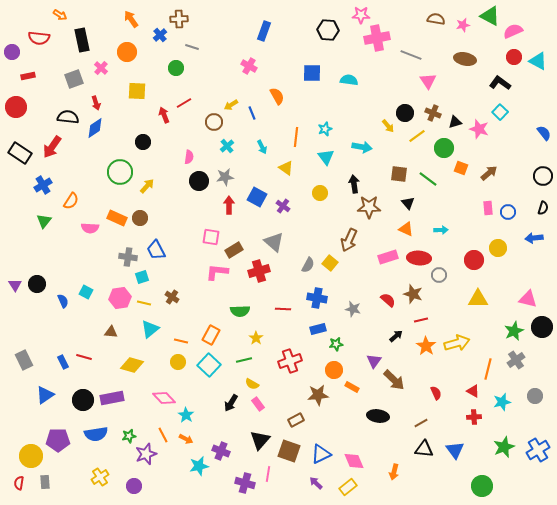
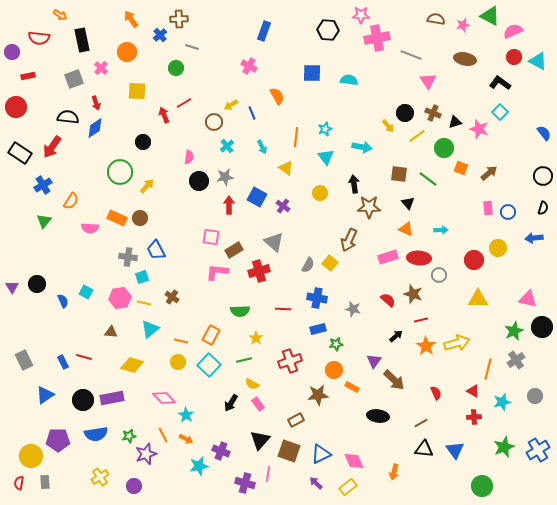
purple triangle at (15, 285): moved 3 px left, 2 px down
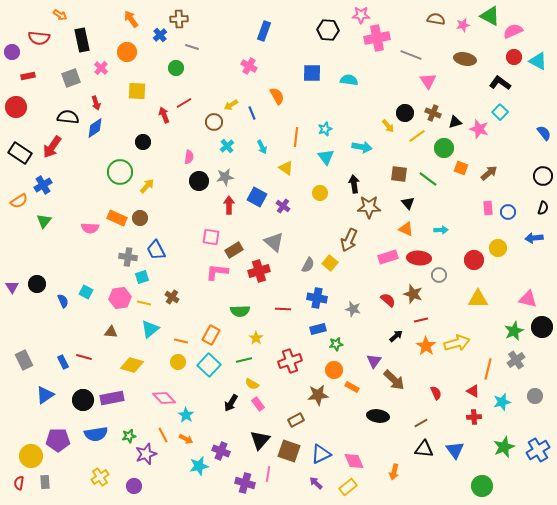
gray square at (74, 79): moved 3 px left, 1 px up
orange semicircle at (71, 201): moved 52 px left; rotated 24 degrees clockwise
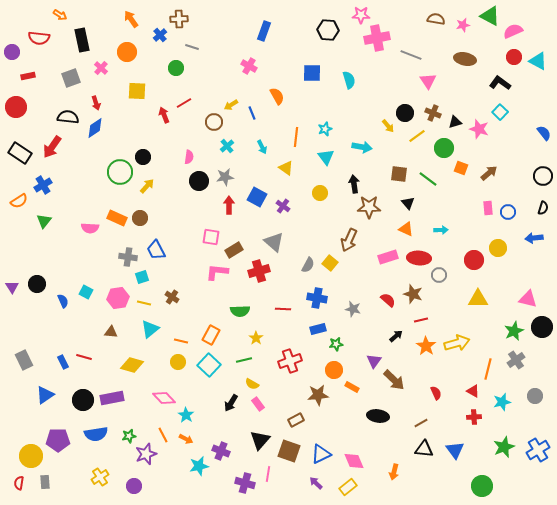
cyan semicircle at (349, 80): rotated 66 degrees clockwise
black circle at (143, 142): moved 15 px down
pink hexagon at (120, 298): moved 2 px left
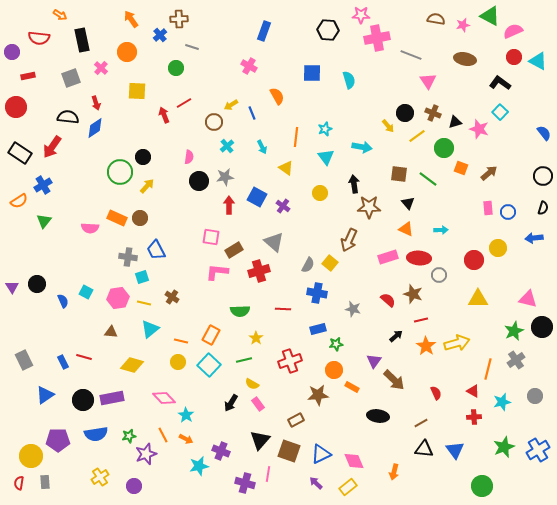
blue cross at (317, 298): moved 5 px up
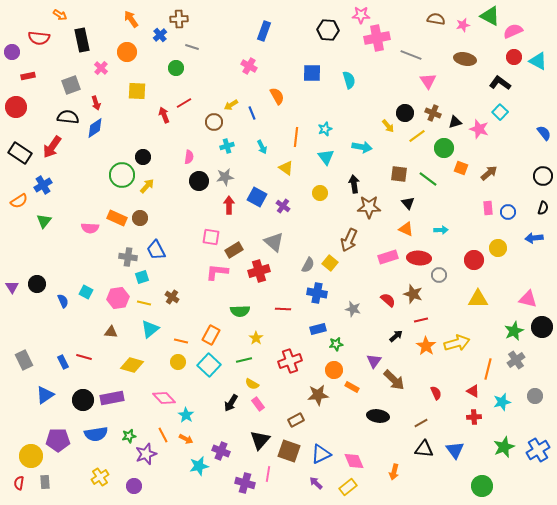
gray square at (71, 78): moved 7 px down
cyan cross at (227, 146): rotated 24 degrees clockwise
green circle at (120, 172): moved 2 px right, 3 px down
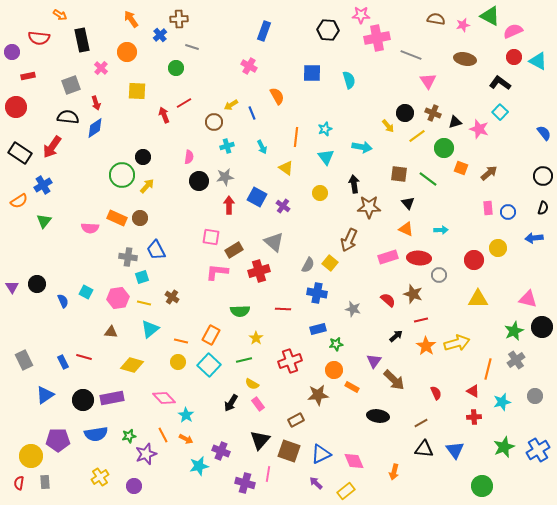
yellow rectangle at (348, 487): moved 2 px left, 4 px down
